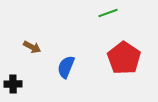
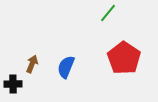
green line: rotated 30 degrees counterclockwise
brown arrow: moved 17 px down; rotated 96 degrees counterclockwise
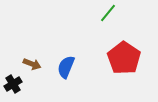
brown arrow: rotated 90 degrees clockwise
black cross: rotated 30 degrees counterclockwise
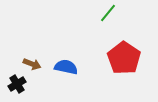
blue semicircle: rotated 80 degrees clockwise
black cross: moved 4 px right
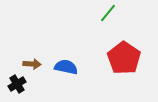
brown arrow: rotated 18 degrees counterclockwise
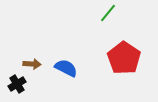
blue semicircle: moved 1 px down; rotated 15 degrees clockwise
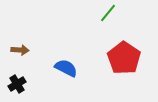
brown arrow: moved 12 px left, 14 px up
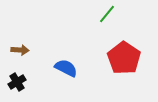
green line: moved 1 px left, 1 px down
black cross: moved 2 px up
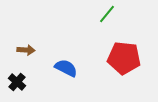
brown arrow: moved 6 px right
red pentagon: rotated 28 degrees counterclockwise
black cross: rotated 18 degrees counterclockwise
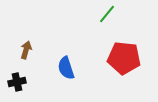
brown arrow: rotated 78 degrees counterclockwise
blue semicircle: rotated 135 degrees counterclockwise
black cross: rotated 36 degrees clockwise
